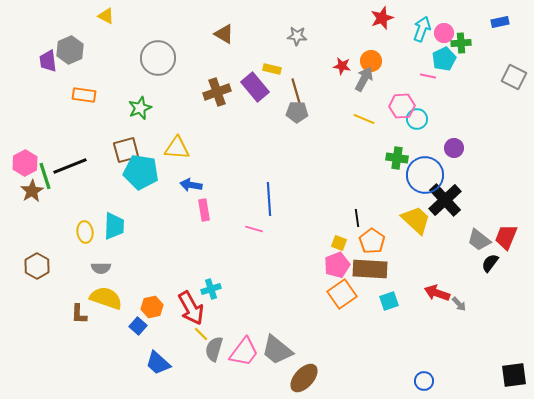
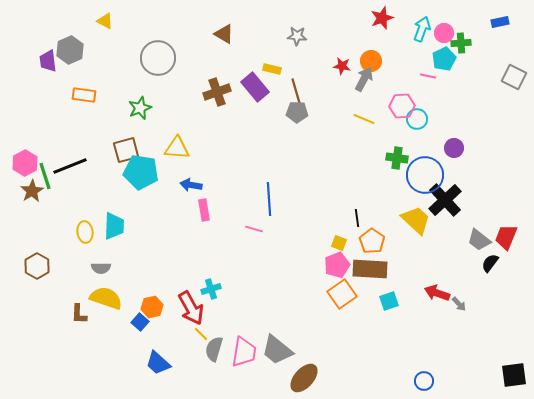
yellow triangle at (106, 16): moved 1 px left, 5 px down
blue square at (138, 326): moved 2 px right, 4 px up
pink trapezoid at (244, 352): rotated 28 degrees counterclockwise
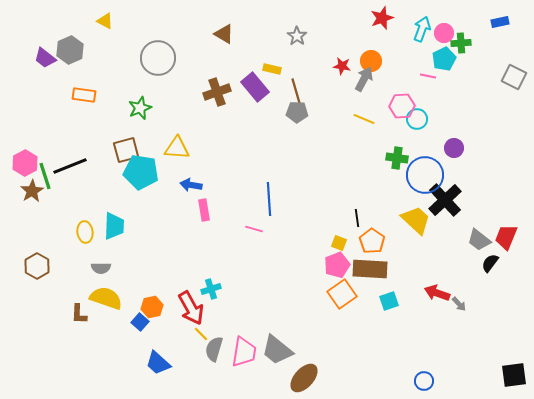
gray star at (297, 36): rotated 30 degrees clockwise
purple trapezoid at (48, 61): moved 3 px left, 3 px up; rotated 45 degrees counterclockwise
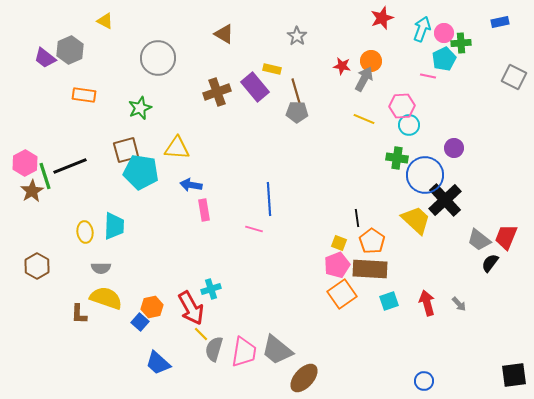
cyan circle at (417, 119): moved 8 px left, 6 px down
red arrow at (437, 293): moved 10 px left, 10 px down; rotated 55 degrees clockwise
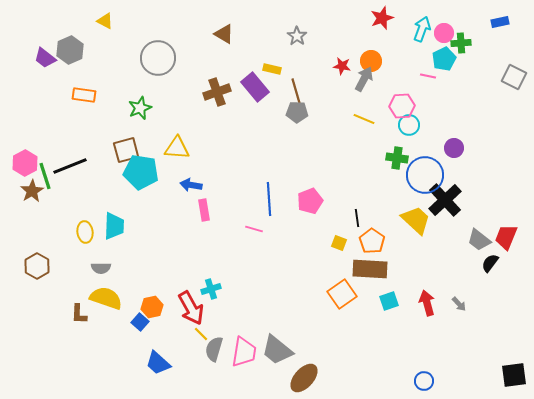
pink pentagon at (337, 265): moved 27 px left, 64 px up
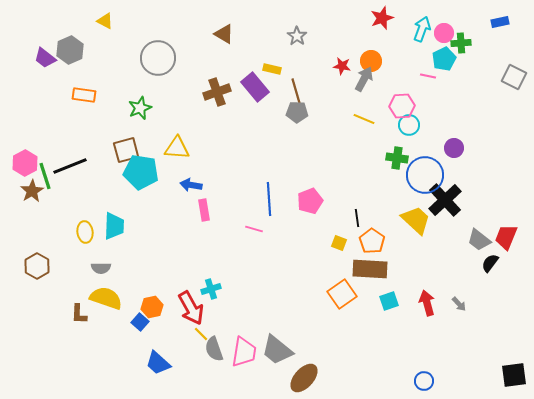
gray semicircle at (214, 349): rotated 35 degrees counterclockwise
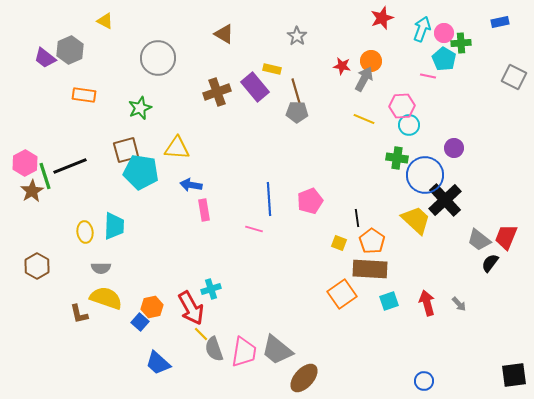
cyan pentagon at (444, 59): rotated 15 degrees counterclockwise
brown L-shape at (79, 314): rotated 15 degrees counterclockwise
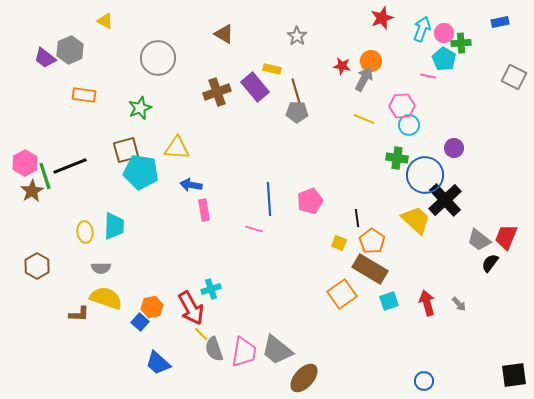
brown rectangle at (370, 269): rotated 28 degrees clockwise
brown L-shape at (79, 314): rotated 75 degrees counterclockwise
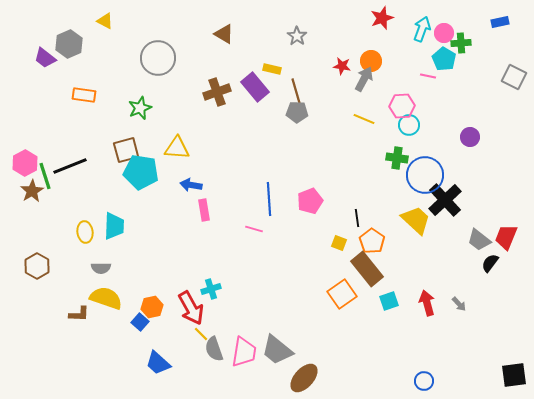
gray hexagon at (70, 50): moved 1 px left, 6 px up
purple circle at (454, 148): moved 16 px right, 11 px up
brown rectangle at (370, 269): moved 3 px left; rotated 20 degrees clockwise
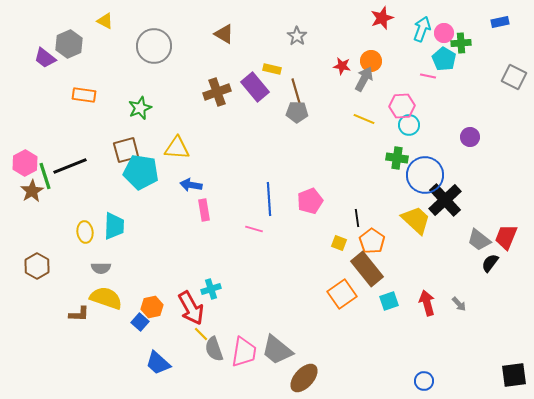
gray circle at (158, 58): moved 4 px left, 12 px up
